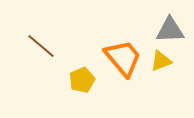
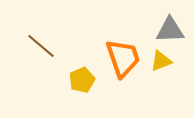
orange trapezoid: rotated 21 degrees clockwise
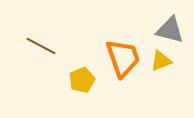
gray triangle: rotated 16 degrees clockwise
brown line: rotated 12 degrees counterclockwise
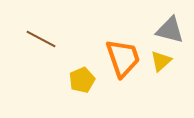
brown line: moved 7 px up
yellow triangle: rotated 20 degrees counterclockwise
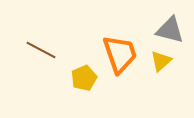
brown line: moved 11 px down
orange trapezoid: moved 3 px left, 4 px up
yellow pentagon: moved 2 px right, 2 px up
